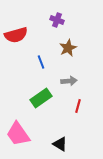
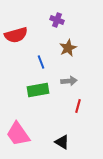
green rectangle: moved 3 px left, 8 px up; rotated 25 degrees clockwise
black triangle: moved 2 px right, 2 px up
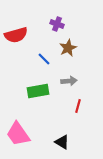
purple cross: moved 4 px down
blue line: moved 3 px right, 3 px up; rotated 24 degrees counterclockwise
green rectangle: moved 1 px down
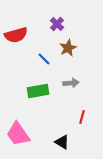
purple cross: rotated 24 degrees clockwise
gray arrow: moved 2 px right, 2 px down
red line: moved 4 px right, 11 px down
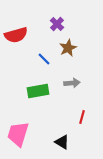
gray arrow: moved 1 px right
pink trapezoid: rotated 52 degrees clockwise
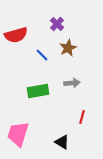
blue line: moved 2 px left, 4 px up
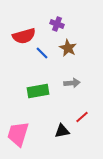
purple cross: rotated 24 degrees counterclockwise
red semicircle: moved 8 px right, 1 px down
brown star: rotated 18 degrees counterclockwise
blue line: moved 2 px up
red line: rotated 32 degrees clockwise
black triangle: moved 11 px up; rotated 42 degrees counterclockwise
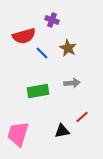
purple cross: moved 5 px left, 4 px up
